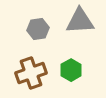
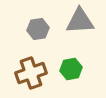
green hexagon: moved 1 px up; rotated 20 degrees clockwise
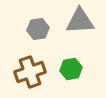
brown cross: moved 1 px left, 1 px up
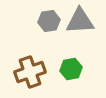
gray hexagon: moved 11 px right, 8 px up
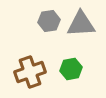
gray triangle: moved 1 px right, 3 px down
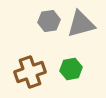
gray triangle: rotated 12 degrees counterclockwise
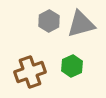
gray hexagon: rotated 20 degrees counterclockwise
green hexagon: moved 1 px right, 3 px up; rotated 15 degrees counterclockwise
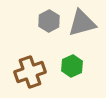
gray triangle: moved 1 px right, 1 px up
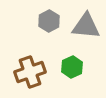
gray triangle: moved 4 px right, 3 px down; rotated 20 degrees clockwise
green hexagon: moved 1 px down
